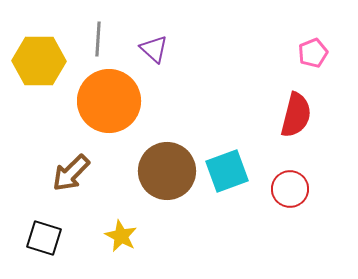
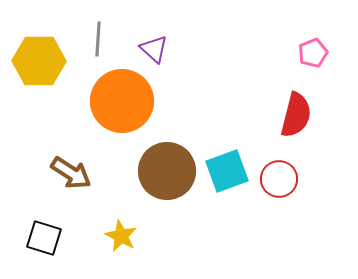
orange circle: moved 13 px right
brown arrow: rotated 102 degrees counterclockwise
red circle: moved 11 px left, 10 px up
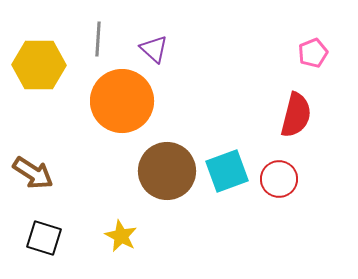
yellow hexagon: moved 4 px down
brown arrow: moved 38 px left
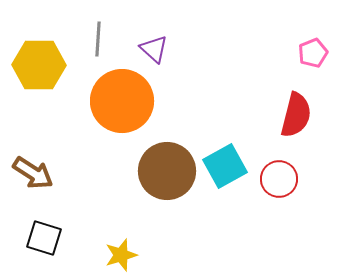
cyan square: moved 2 px left, 5 px up; rotated 9 degrees counterclockwise
yellow star: moved 19 px down; rotated 28 degrees clockwise
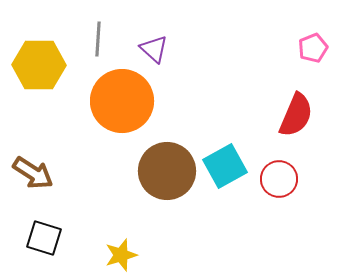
pink pentagon: moved 5 px up
red semicircle: rotated 9 degrees clockwise
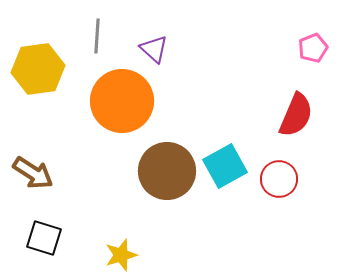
gray line: moved 1 px left, 3 px up
yellow hexagon: moved 1 px left, 4 px down; rotated 9 degrees counterclockwise
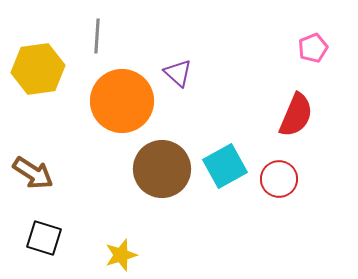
purple triangle: moved 24 px right, 24 px down
brown circle: moved 5 px left, 2 px up
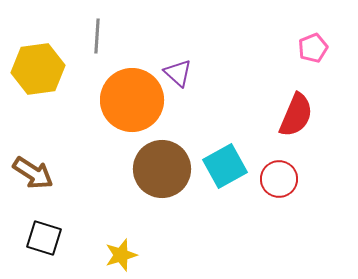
orange circle: moved 10 px right, 1 px up
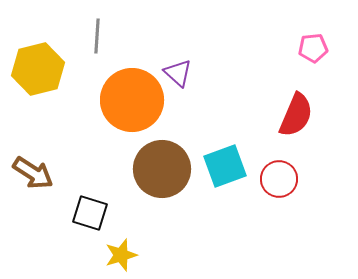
pink pentagon: rotated 16 degrees clockwise
yellow hexagon: rotated 6 degrees counterclockwise
cyan square: rotated 9 degrees clockwise
black square: moved 46 px right, 25 px up
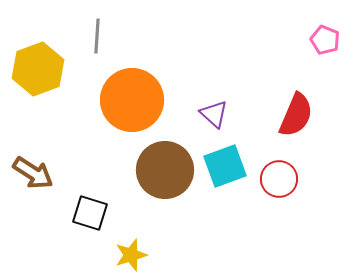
pink pentagon: moved 12 px right, 8 px up; rotated 28 degrees clockwise
yellow hexagon: rotated 6 degrees counterclockwise
purple triangle: moved 36 px right, 41 px down
brown circle: moved 3 px right, 1 px down
yellow star: moved 10 px right
